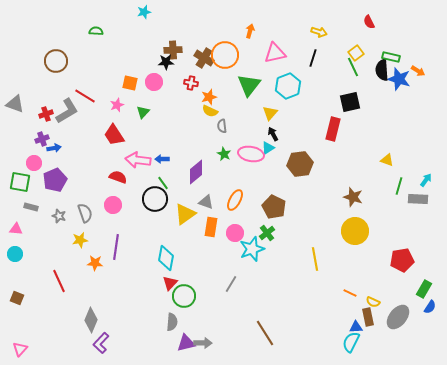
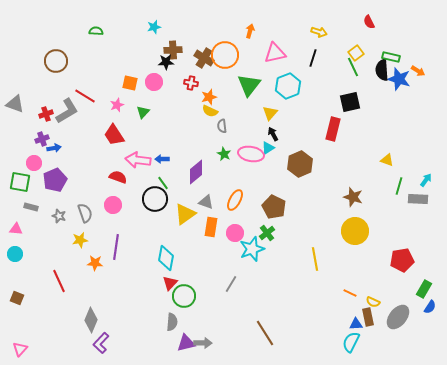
cyan star at (144, 12): moved 10 px right, 15 px down
brown hexagon at (300, 164): rotated 15 degrees counterclockwise
blue triangle at (356, 327): moved 3 px up
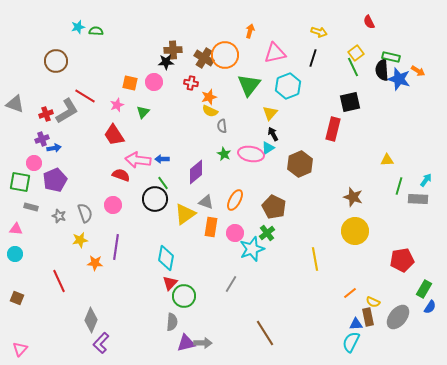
cyan star at (154, 27): moved 76 px left
yellow triangle at (387, 160): rotated 24 degrees counterclockwise
red semicircle at (118, 177): moved 3 px right, 2 px up
orange line at (350, 293): rotated 64 degrees counterclockwise
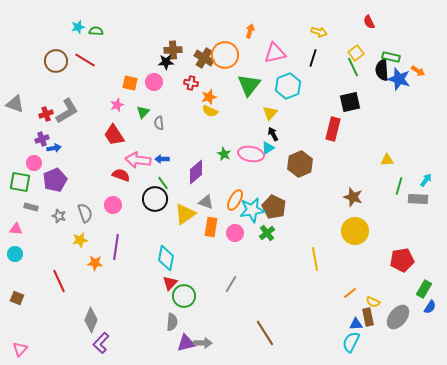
red line at (85, 96): moved 36 px up
gray semicircle at (222, 126): moved 63 px left, 3 px up
cyan star at (252, 249): moved 39 px up; rotated 10 degrees clockwise
